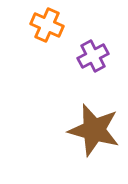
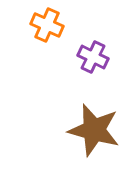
purple cross: moved 1 px down; rotated 36 degrees counterclockwise
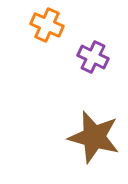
brown star: moved 7 px down
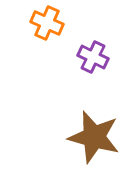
orange cross: moved 2 px up
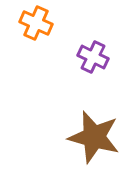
orange cross: moved 11 px left
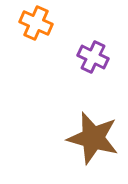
brown star: moved 1 px left, 1 px down
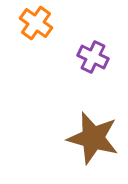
orange cross: rotated 12 degrees clockwise
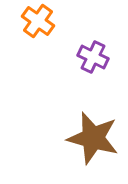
orange cross: moved 2 px right, 2 px up
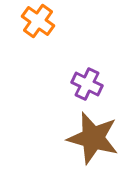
purple cross: moved 6 px left, 27 px down
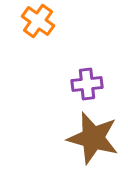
purple cross: rotated 32 degrees counterclockwise
